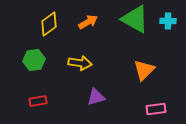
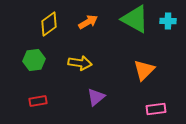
purple triangle: rotated 24 degrees counterclockwise
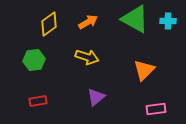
yellow arrow: moved 7 px right, 6 px up; rotated 10 degrees clockwise
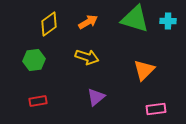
green triangle: rotated 12 degrees counterclockwise
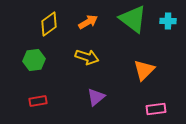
green triangle: moved 2 px left; rotated 20 degrees clockwise
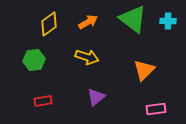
red rectangle: moved 5 px right
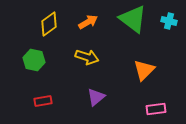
cyan cross: moved 1 px right; rotated 14 degrees clockwise
green hexagon: rotated 20 degrees clockwise
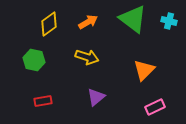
pink rectangle: moved 1 px left, 2 px up; rotated 18 degrees counterclockwise
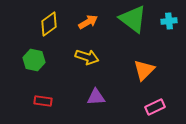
cyan cross: rotated 21 degrees counterclockwise
purple triangle: rotated 36 degrees clockwise
red rectangle: rotated 18 degrees clockwise
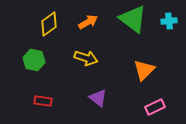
yellow arrow: moved 1 px left, 1 px down
purple triangle: moved 2 px right, 1 px down; rotated 42 degrees clockwise
